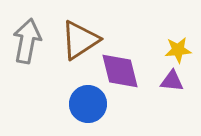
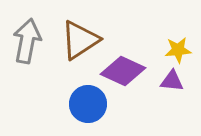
purple diamond: moved 3 px right; rotated 51 degrees counterclockwise
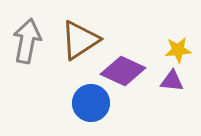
blue circle: moved 3 px right, 1 px up
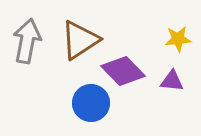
yellow star: moved 11 px up
purple diamond: rotated 21 degrees clockwise
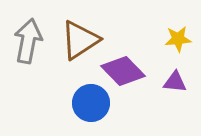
gray arrow: moved 1 px right
purple triangle: moved 3 px right, 1 px down
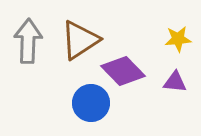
gray arrow: rotated 9 degrees counterclockwise
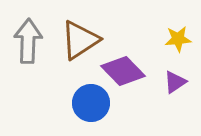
purple triangle: rotated 40 degrees counterclockwise
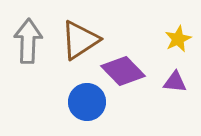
yellow star: rotated 20 degrees counterclockwise
purple triangle: rotated 40 degrees clockwise
blue circle: moved 4 px left, 1 px up
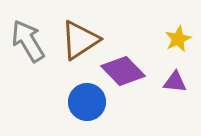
gray arrow: rotated 33 degrees counterclockwise
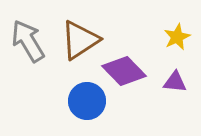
yellow star: moved 1 px left, 2 px up
purple diamond: moved 1 px right
blue circle: moved 1 px up
